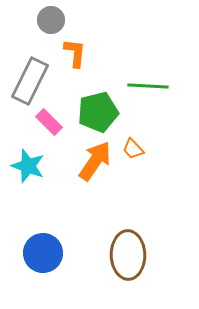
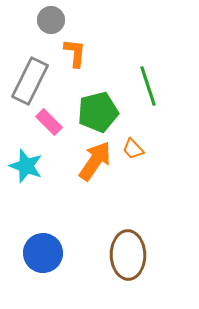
green line: rotated 69 degrees clockwise
cyan star: moved 2 px left
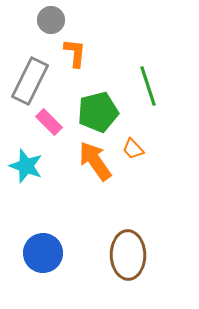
orange arrow: rotated 69 degrees counterclockwise
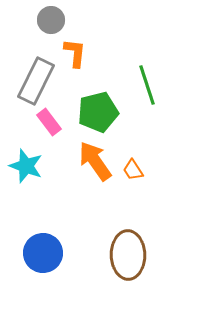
gray rectangle: moved 6 px right
green line: moved 1 px left, 1 px up
pink rectangle: rotated 8 degrees clockwise
orange trapezoid: moved 21 px down; rotated 10 degrees clockwise
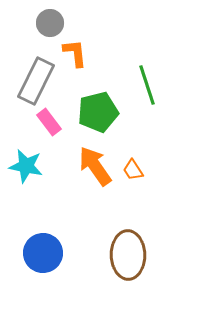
gray circle: moved 1 px left, 3 px down
orange L-shape: rotated 12 degrees counterclockwise
orange arrow: moved 5 px down
cyan star: rotated 8 degrees counterclockwise
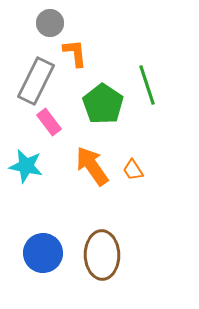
green pentagon: moved 5 px right, 8 px up; rotated 24 degrees counterclockwise
orange arrow: moved 3 px left
brown ellipse: moved 26 px left
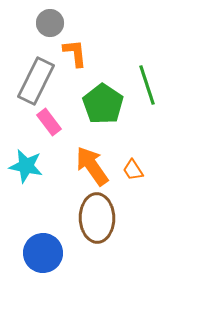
brown ellipse: moved 5 px left, 37 px up
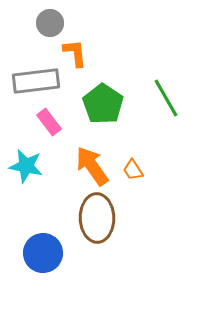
gray rectangle: rotated 57 degrees clockwise
green line: moved 19 px right, 13 px down; rotated 12 degrees counterclockwise
